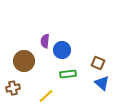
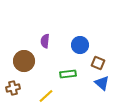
blue circle: moved 18 px right, 5 px up
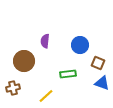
blue triangle: rotated 21 degrees counterclockwise
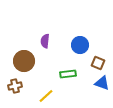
brown cross: moved 2 px right, 2 px up
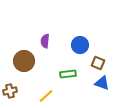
brown cross: moved 5 px left, 5 px down
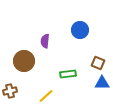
blue circle: moved 15 px up
blue triangle: rotated 21 degrees counterclockwise
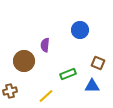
purple semicircle: moved 4 px down
green rectangle: rotated 14 degrees counterclockwise
blue triangle: moved 10 px left, 3 px down
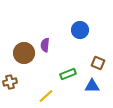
brown circle: moved 8 px up
brown cross: moved 9 px up
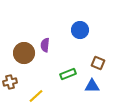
yellow line: moved 10 px left
